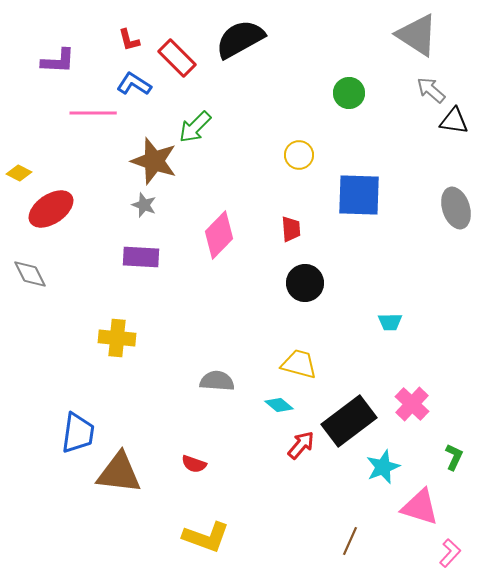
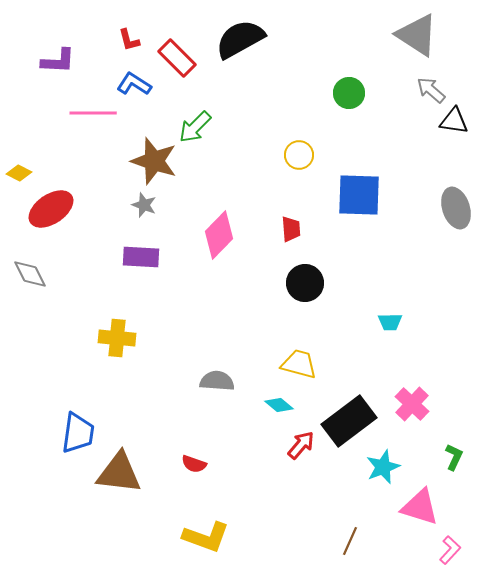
pink L-shape: moved 3 px up
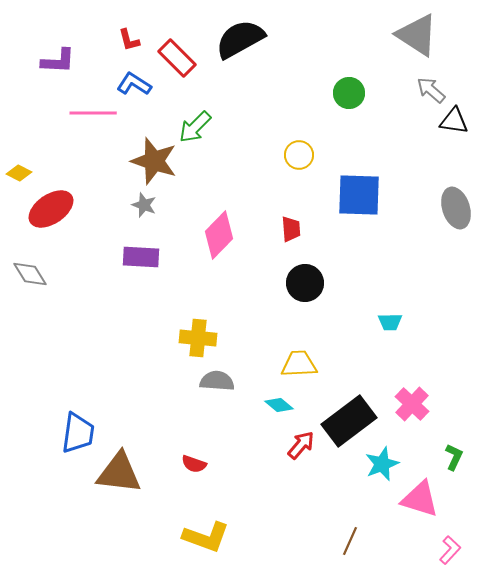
gray diamond: rotated 6 degrees counterclockwise
yellow cross: moved 81 px right
yellow trapezoid: rotated 18 degrees counterclockwise
cyan star: moved 1 px left, 3 px up
pink triangle: moved 8 px up
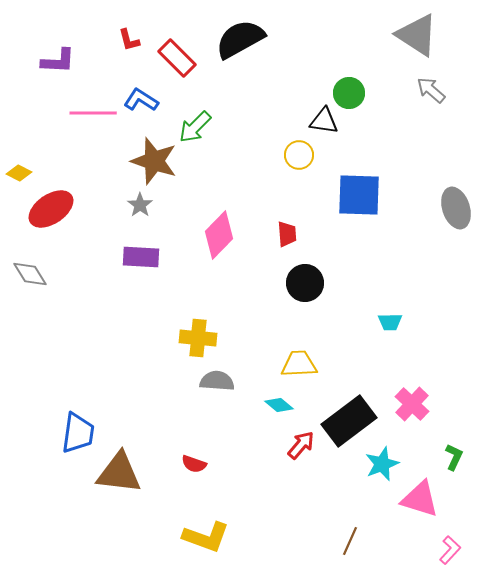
blue L-shape: moved 7 px right, 16 px down
black triangle: moved 130 px left
gray star: moved 4 px left; rotated 15 degrees clockwise
red trapezoid: moved 4 px left, 5 px down
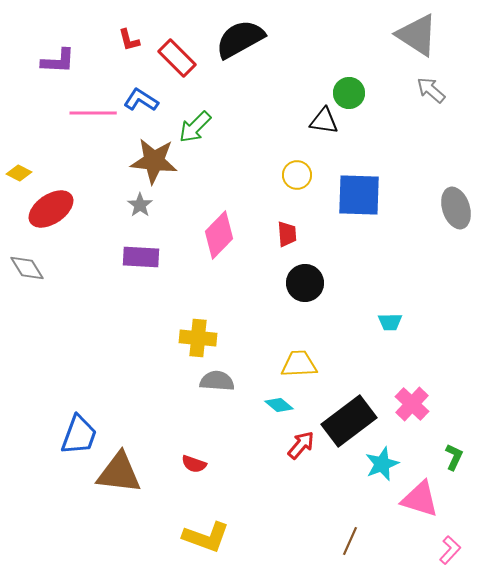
yellow circle: moved 2 px left, 20 px down
brown star: rotated 12 degrees counterclockwise
gray diamond: moved 3 px left, 6 px up
blue trapezoid: moved 1 px right, 2 px down; rotated 12 degrees clockwise
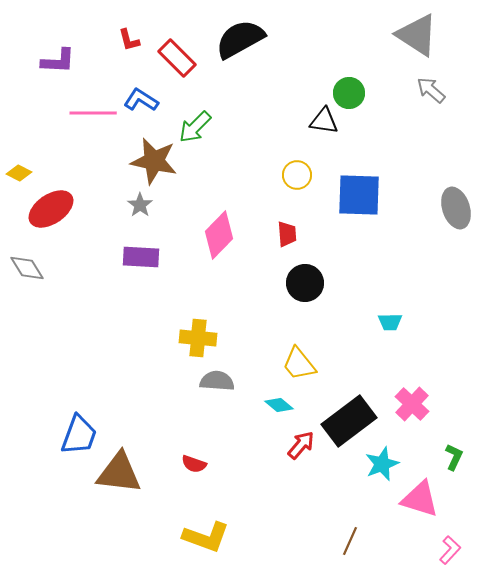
brown star: rotated 6 degrees clockwise
yellow trapezoid: rotated 126 degrees counterclockwise
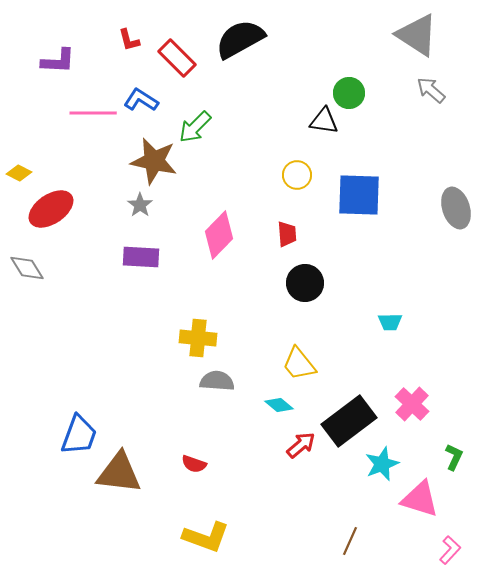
red arrow: rotated 8 degrees clockwise
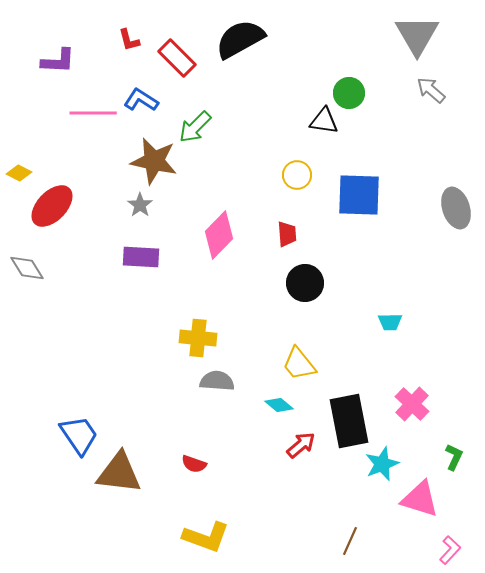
gray triangle: rotated 27 degrees clockwise
red ellipse: moved 1 px right, 3 px up; rotated 12 degrees counterclockwise
black rectangle: rotated 64 degrees counterclockwise
blue trapezoid: rotated 54 degrees counterclockwise
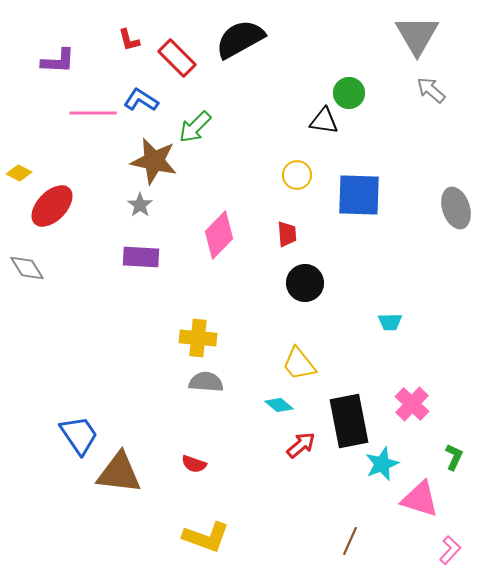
gray semicircle: moved 11 px left, 1 px down
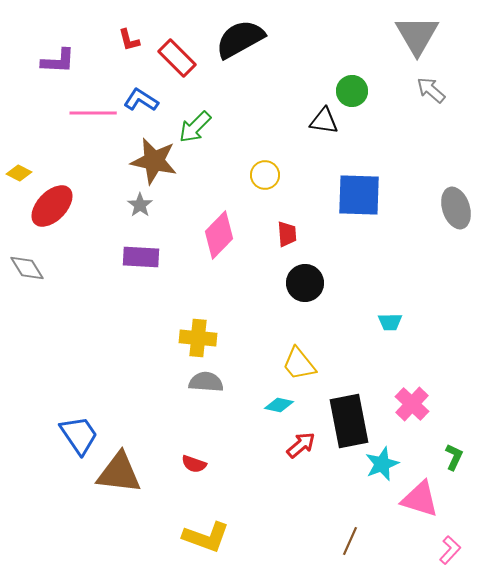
green circle: moved 3 px right, 2 px up
yellow circle: moved 32 px left
cyan diamond: rotated 28 degrees counterclockwise
